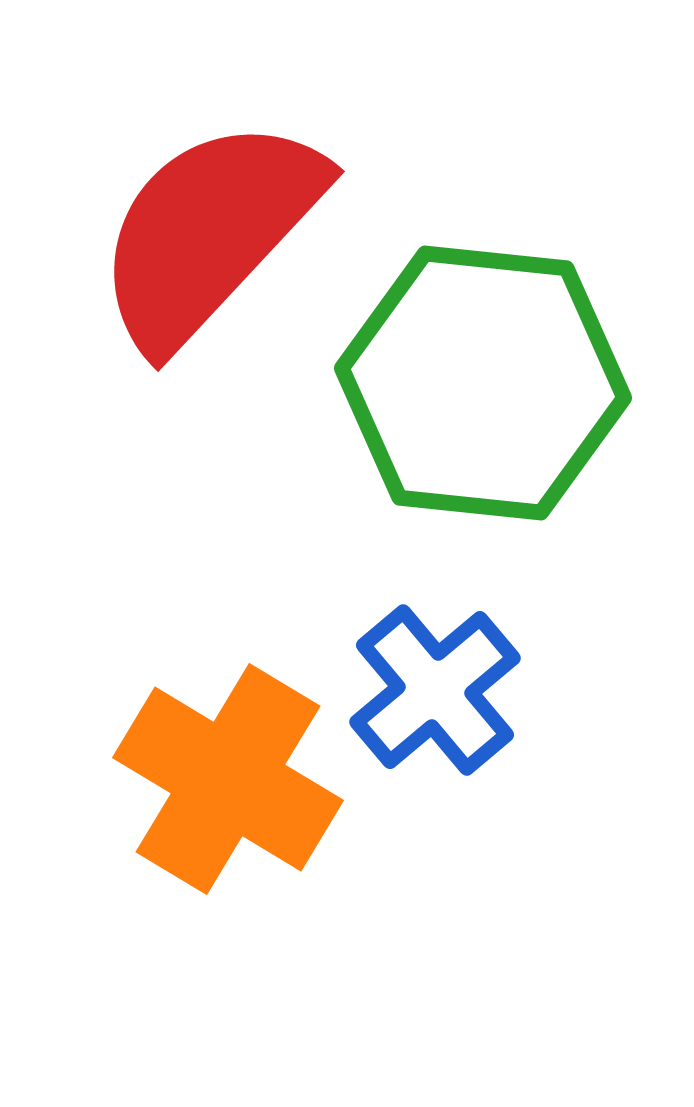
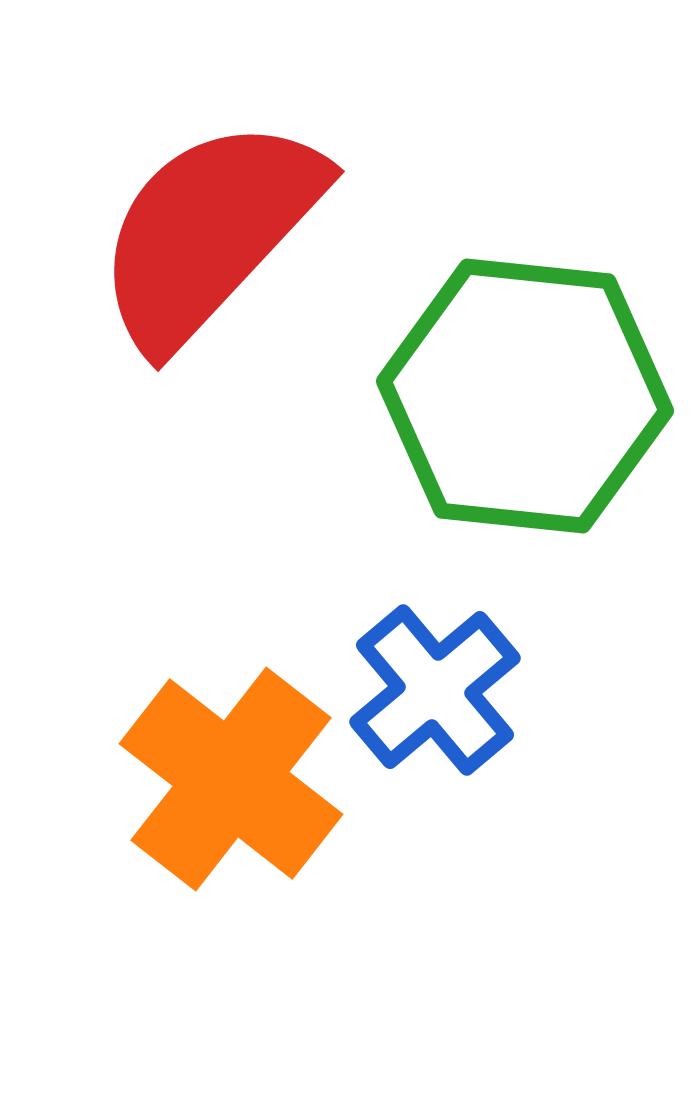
green hexagon: moved 42 px right, 13 px down
orange cross: moved 3 px right; rotated 7 degrees clockwise
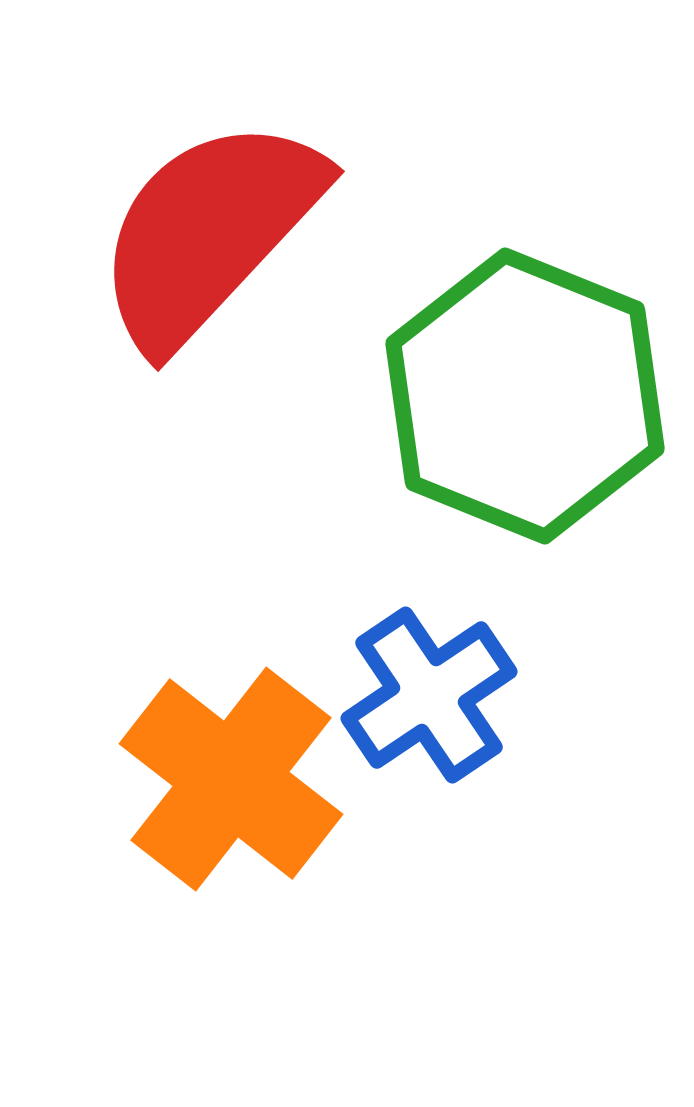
green hexagon: rotated 16 degrees clockwise
blue cross: moved 6 px left, 5 px down; rotated 6 degrees clockwise
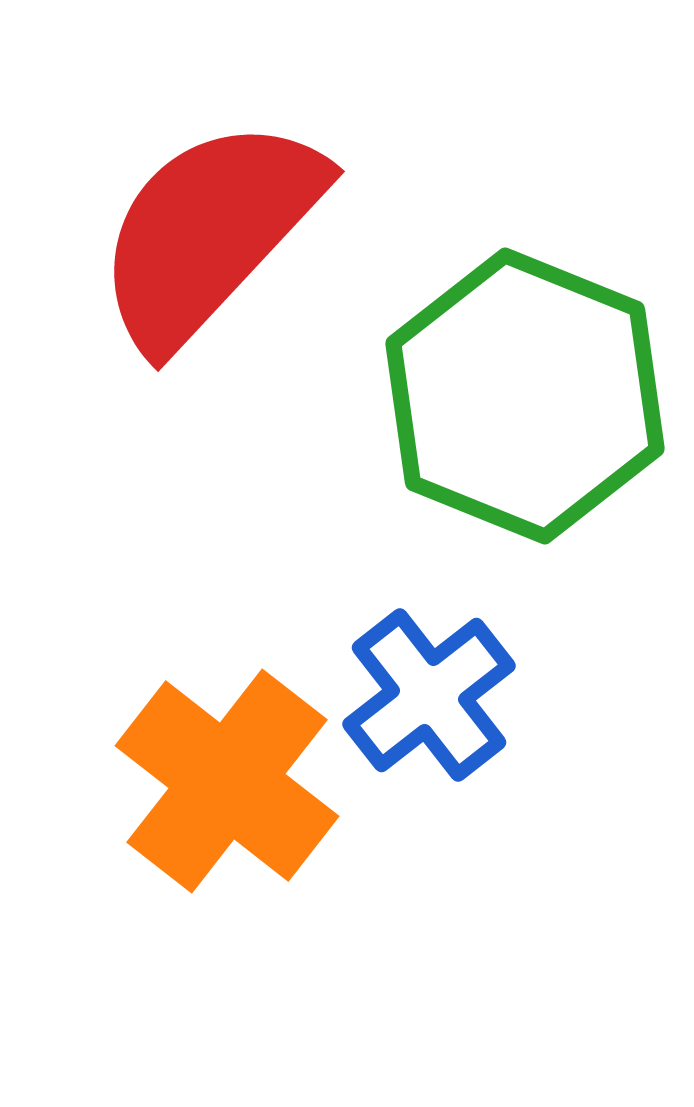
blue cross: rotated 4 degrees counterclockwise
orange cross: moved 4 px left, 2 px down
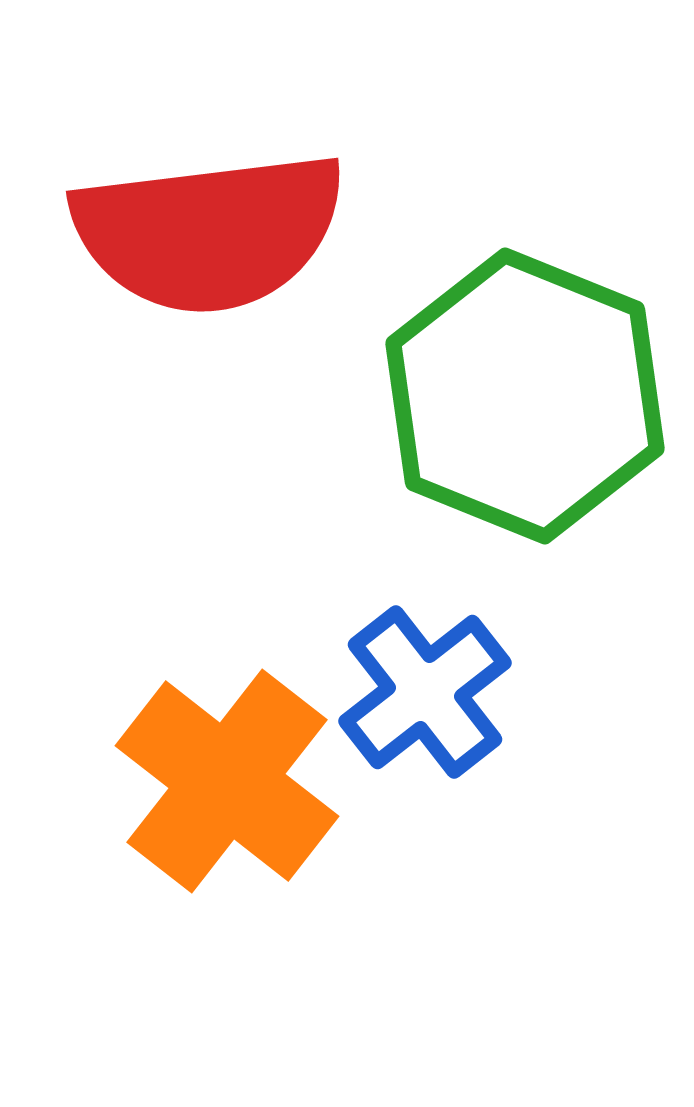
red semicircle: rotated 140 degrees counterclockwise
blue cross: moved 4 px left, 3 px up
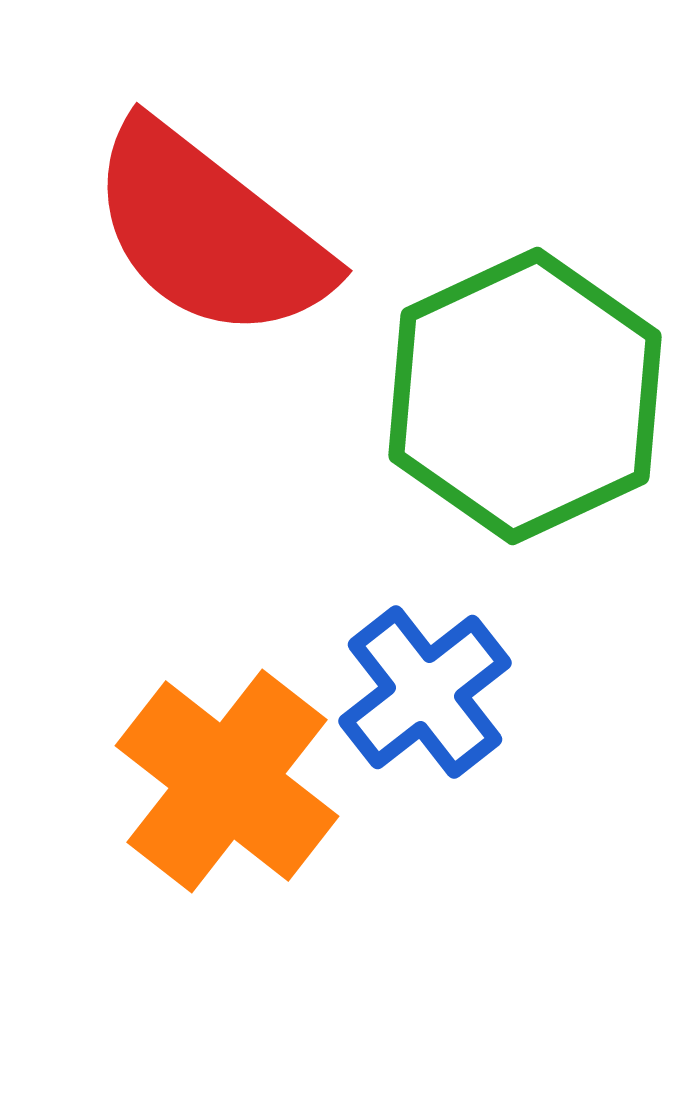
red semicircle: rotated 45 degrees clockwise
green hexagon: rotated 13 degrees clockwise
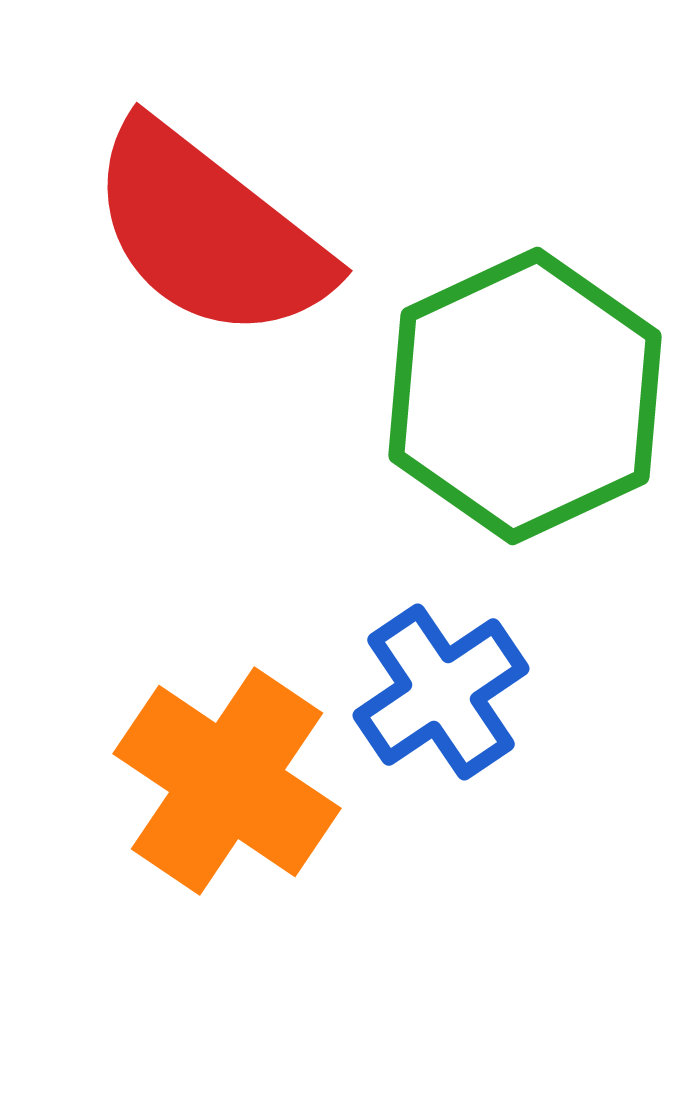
blue cross: moved 16 px right; rotated 4 degrees clockwise
orange cross: rotated 4 degrees counterclockwise
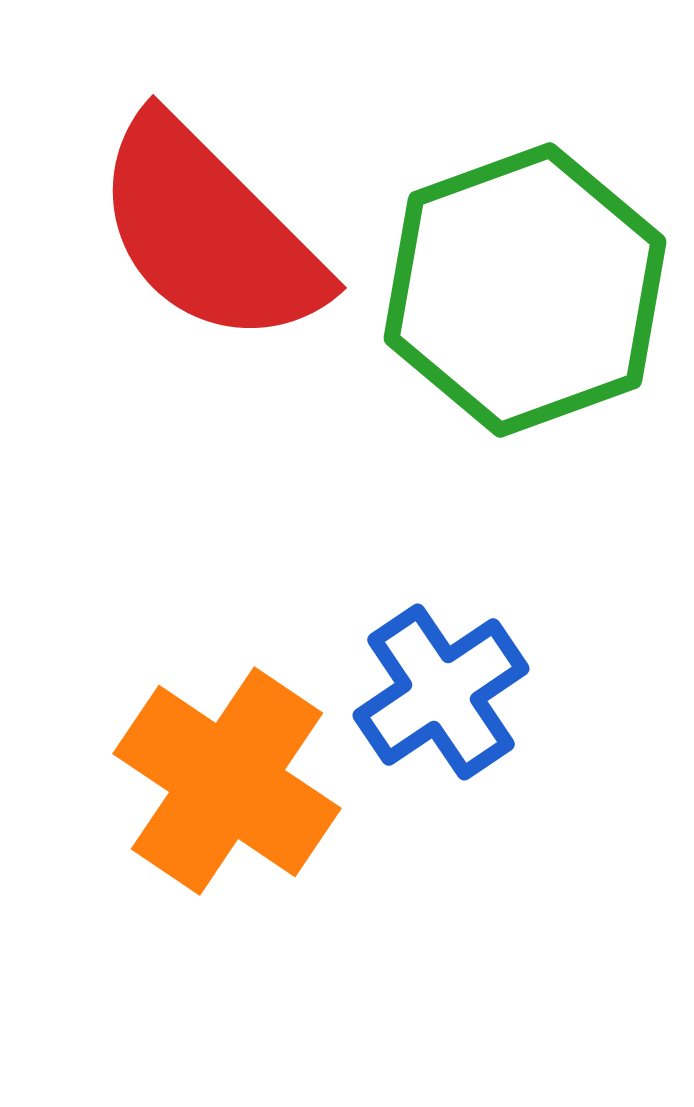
red semicircle: rotated 7 degrees clockwise
green hexagon: moved 106 px up; rotated 5 degrees clockwise
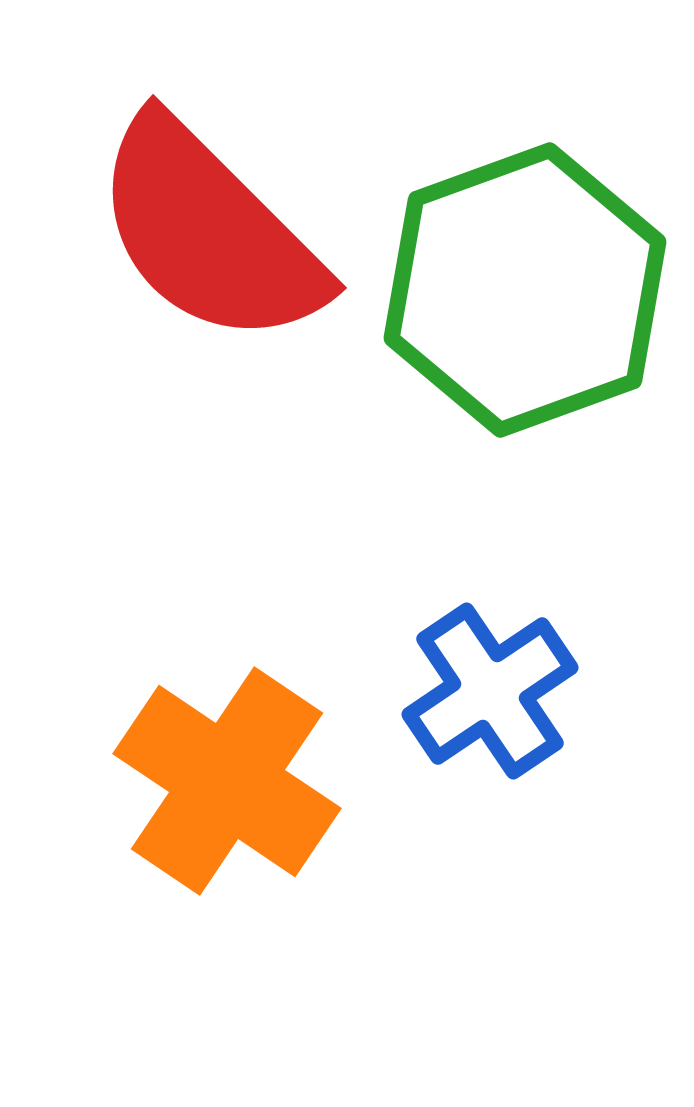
blue cross: moved 49 px right, 1 px up
